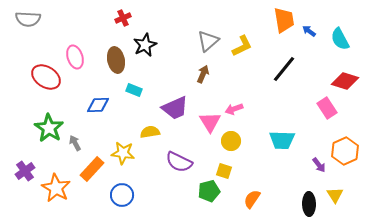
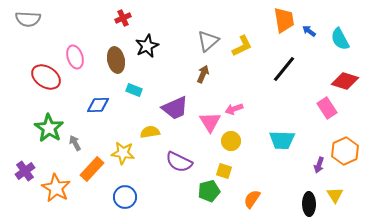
black star: moved 2 px right, 1 px down
purple arrow: rotated 56 degrees clockwise
blue circle: moved 3 px right, 2 px down
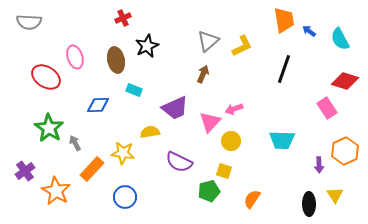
gray semicircle: moved 1 px right, 3 px down
black line: rotated 20 degrees counterclockwise
pink triangle: rotated 15 degrees clockwise
purple arrow: rotated 21 degrees counterclockwise
orange star: moved 3 px down
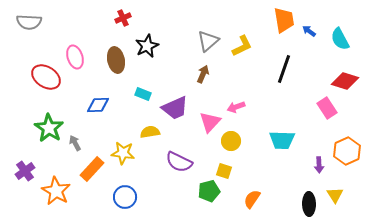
cyan rectangle: moved 9 px right, 4 px down
pink arrow: moved 2 px right, 2 px up
orange hexagon: moved 2 px right
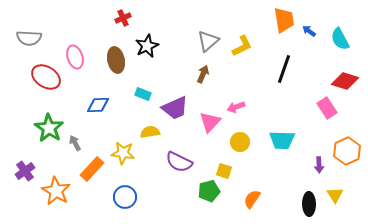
gray semicircle: moved 16 px down
yellow circle: moved 9 px right, 1 px down
